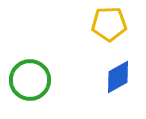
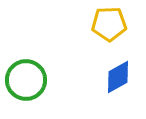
green circle: moved 4 px left
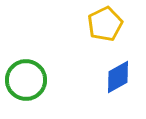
yellow pentagon: moved 4 px left; rotated 24 degrees counterclockwise
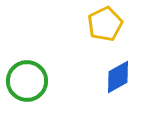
green circle: moved 1 px right, 1 px down
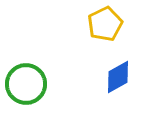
green circle: moved 1 px left, 3 px down
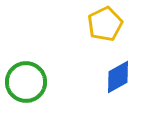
green circle: moved 2 px up
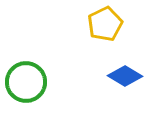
blue diamond: moved 7 px right, 1 px up; rotated 60 degrees clockwise
